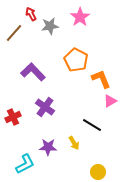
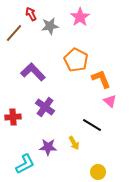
pink triangle: rotated 48 degrees counterclockwise
red cross: rotated 21 degrees clockwise
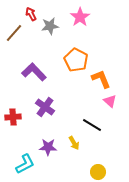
purple L-shape: moved 1 px right
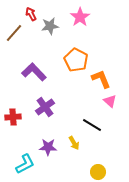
purple cross: rotated 18 degrees clockwise
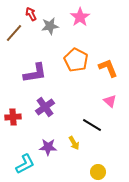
purple L-shape: moved 1 px right, 1 px down; rotated 125 degrees clockwise
orange L-shape: moved 7 px right, 11 px up
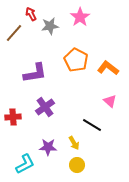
orange L-shape: rotated 30 degrees counterclockwise
yellow circle: moved 21 px left, 7 px up
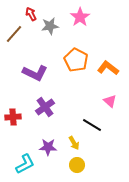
brown line: moved 1 px down
purple L-shape: rotated 35 degrees clockwise
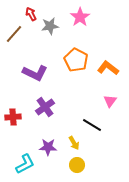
pink triangle: rotated 24 degrees clockwise
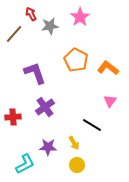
purple L-shape: rotated 135 degrees counterclockwise
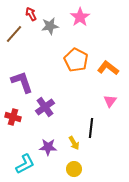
purple L-shape: moved 13 px left, 9 px down
red cross: rotated 21 degrees clockwise
black line: moved 1 px left, 3 px down; rotated 66 degrees clockwise
yellow circle: moved 3 px left, 4 px down
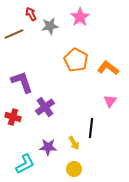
brown line: rotated 24 degrees clockwise
